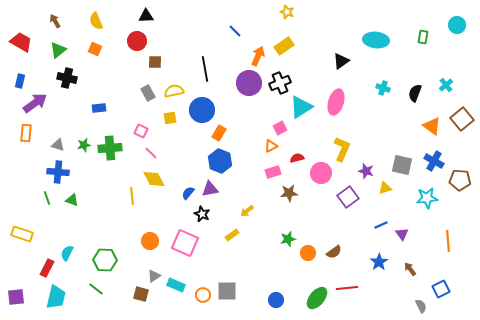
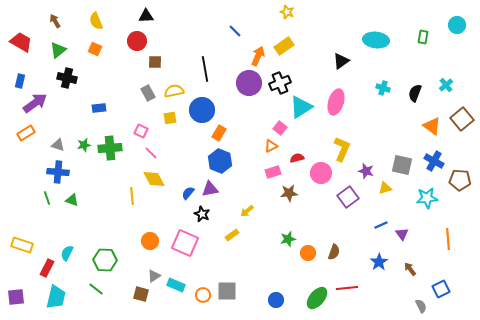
pink square at (280, 128): rotated 24 degrees counterclockwise
orange rectangle at (26, 133): rotated 54 degrees clockwise
yellow rectangle at (22, 234): moved 11 px down
orange line at (448, 241): moved 2 px up
brown semicircle at (334, 252): rotated 35 degrees counterclockwise
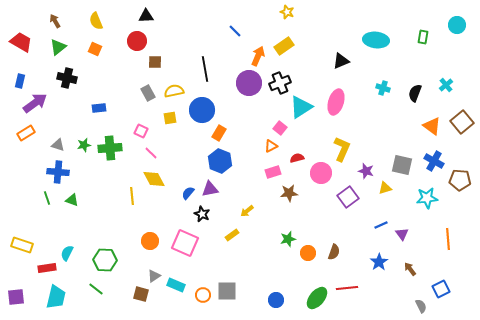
green triangle at (58, 50): moved 3 px up
black triangle at (341, 61): rotated 12 degrees clockwise
brown square at (462, 119): moved 3 px down
red rectangle at (47, 268): rotated 54 degrees clockwise
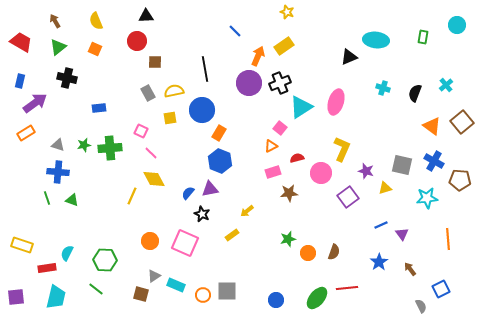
black triangle at (341, 61): moved 8 px right, 4 px up
yellow line at (132, 196): rotated 30 degrees clockwise
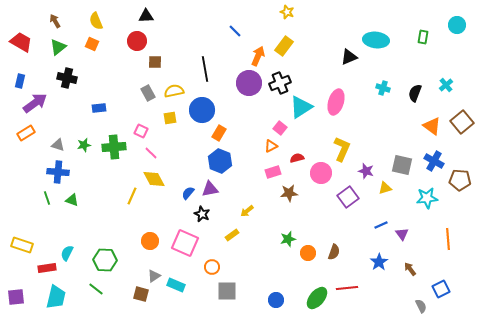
yellow rectangle at (284, 46): rotated 18 degrees counterclockwise
orange square at (95, 49): moved 3 px left, 5 px up
green cross at (110, 148): moved 4 px right, 1 px up
orange circle at (203, 295): moved 9 px right, 28 px up
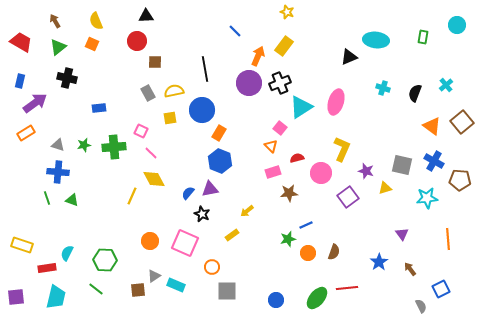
orange triangle at (271, 146): rotated 48 degrees counterclockwise
blue line at (381, 225): moved 75 px left
brown square at (141, 294): moved 3 px left, 4 px up; rotated 21 degrees counterclockwise
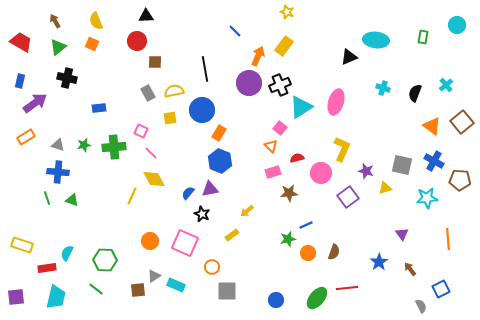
black cross at (280, 83): moved 2 px down
orange rectangle at (26, 133): moved 4 px down
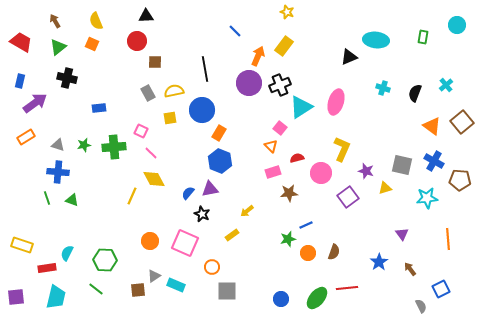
blue circle at (276, 300): moved 5 px right, 1 px up
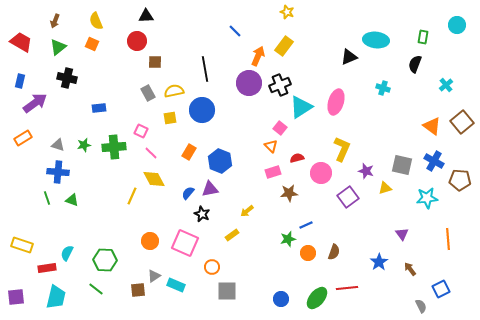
brown arrow at (55, 21): rotated 128 degrees counterclockwise
black semicircle at (415, 93): moved 29 px up
orange rectangle at (219, 133): moved 30 px left, 19 px down
orange rectangle at (26, 137): moved 3 px left, 1 px down
